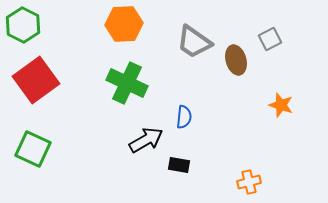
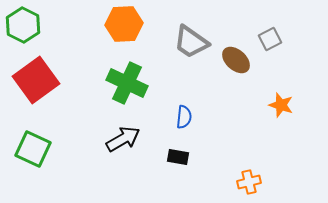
gray trapezoid: moved 3 px left
brown ellipse: rotated 32 degrees counterclockwise
black arrow: moved 23 px left, 1 px up
black rectangle: moved 1 px left, 8 px up
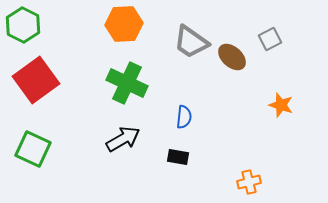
brown ellipse: moved 4 px left, 3 px up
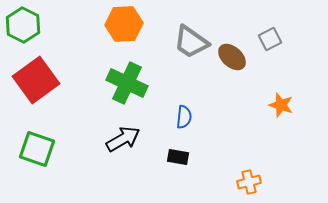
green square: moved 4 px right; rotated 6 degrees counterclockwise
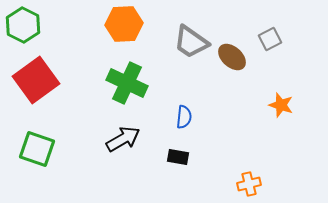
orange cross: moved 2 px down
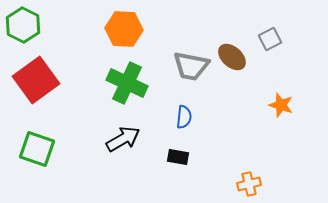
orange hexagon: moved 5 px down; rotated 6 degrees clockwise
gray trapezoid: moved 24 px down; rotated 24 degrees counterclockwise
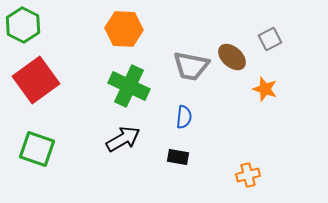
green cross: moved 2 px right, 3 px down
orange star: moved 16 px left, 16 px up
orange cross: moved 1 px left, 9 px up
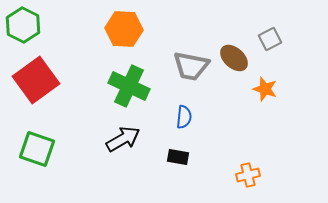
brown ellipse: moved 2 px right, 1 px down
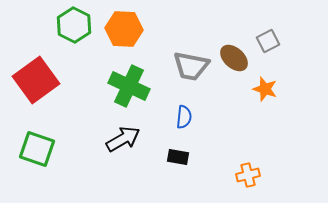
green hexagon: moved 51 px right
gray square: moved 2 px left, 2 px down
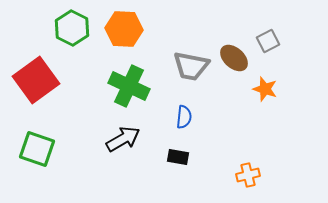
green hexagon: moved 2 px left, 3 px down
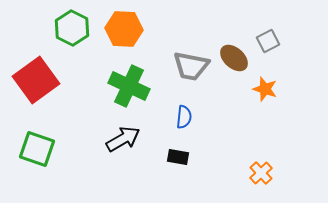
orange cross: moved 13 px right, 2 px up; rotated 30 degrees counterclockwise
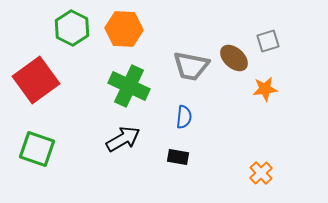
gray square: rotated 10 degrees clockwise
orange star: rotated 25 degrees counterclockwise
